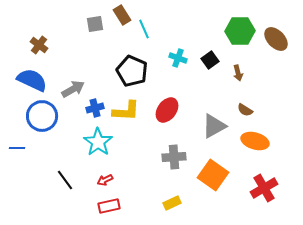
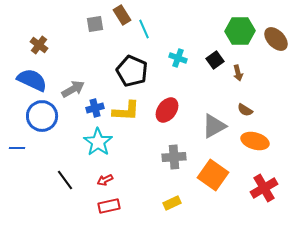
black square: moved 5 px right
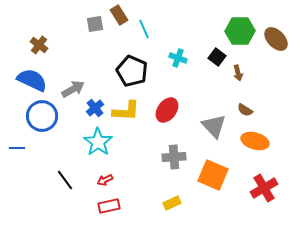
brown rectangle: moved 3 px left
black square: moved 2 px right, 3 px up; rotated 18 degrees counterclockwise
blue cross: rotated 24 degrees counterclockwise
gray triangle: rotated 44 degrees counterclockwise
orange square: rotated 12 degrees counterclockwise
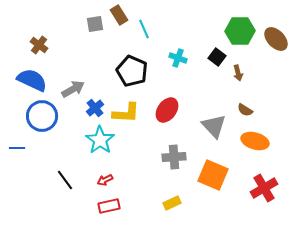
yellow L-shape: moved 2 px down
cyan star: moved 2 px right, 2 px up
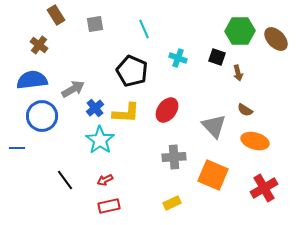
brown rectangle: moved 63 px left
black square: rotated 18 degrees counterclockwise
blue semicircle: rotated 32 degrees counterclockwise
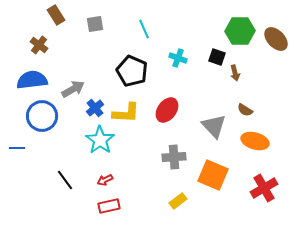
brown arrow: moved 3 px left
yellow rectangle: moved 6 px right, 2 px up; rotated 12 degrees counterclockwise
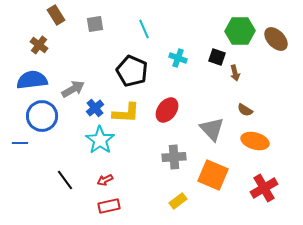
gray triangle: moved 2 px left, 3 px down
blue line: moved 3 px right, 5 px up
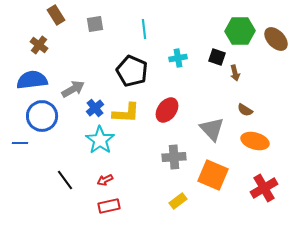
cyan line: rotated 18 degrees clockwise
cyan cross: rotated 30 degrees counterclockwise
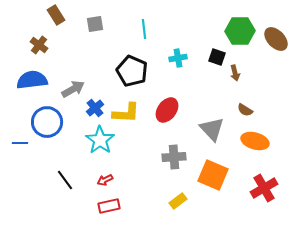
blue circle: moved 5 px right, 6 px down
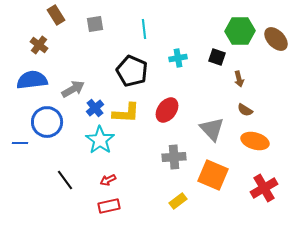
brown arrow: moved 4 px right, 6 px down
red arrow: moved 3 px right
